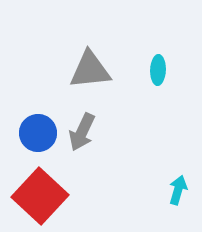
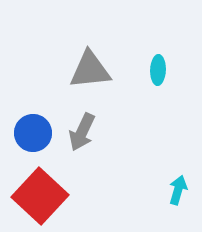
blue circle: moved 5 px left
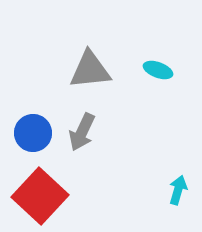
cyan ellipse: rotated 72 degrees counterclockwise
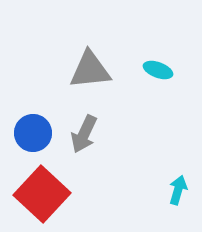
gray arrow: moved 2 px right, 2 px down
red square: moved 2 px right, 2 px up
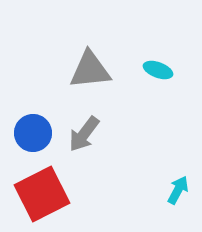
gray arrow: rotated 12 degrees clockwise
cyan arrow: rotated 12 degrees clockwise
red square: rotated 20 degrees clockwise
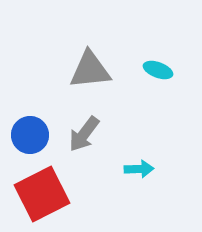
blue circle: moved 3 px left, 2 px down
cyan arrow: moved 39 px left, 21 px up; rotated 60 degrees clockwise
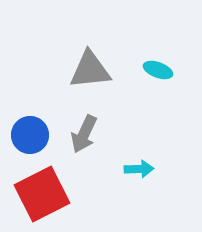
gray arrow: rotated 12 degrees counterclockwise
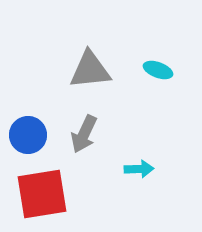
blue circle: moved 2 px left
red square: rotated 18 degrees clockwise
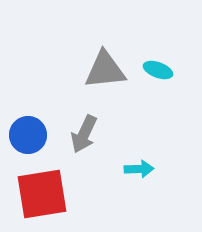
gray triangle: moved 15 px right
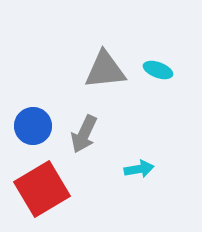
blue circle: moved 5 px right, 9 px up
cyan arrow: rotated 8 degrees counterclockwise
red square: moved 5 px up; rotated 22 degrees counterclockwise
